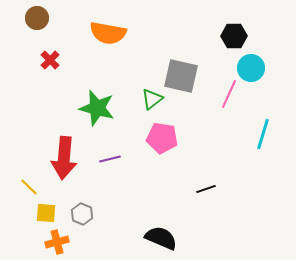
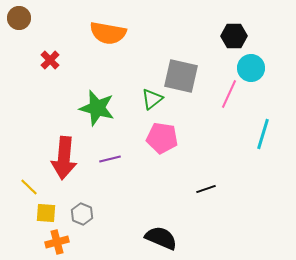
brown circle: moved 18 px left
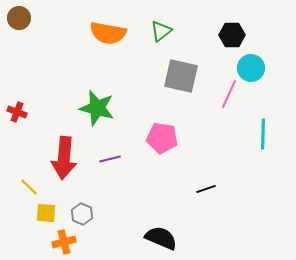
black hexagon: moved 2 px left, 1 px up
red cross: moved 33 px left, 52 px down; rotated 24 degrees counterclockwise
green triangle: moved 9 px right, 68 px up
cyan line: rotated 16 degrees counterclockwise
orange cross: moved 7 px right
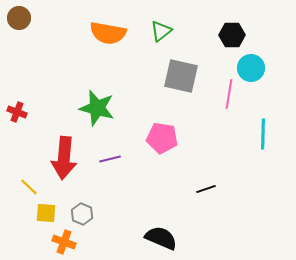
pink line: rotated 16 degrees counterclockwise
orange cross: rotated 35 degrees clockwise
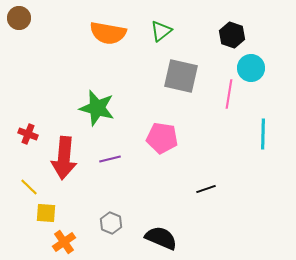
black hexagon: rotated 20 degrees clockwise
red cross: moved 11 px right, 22 px down
gray hexagon: moved 29 px right, 9 px down
orange cross: rotated 35 degrees clockwise
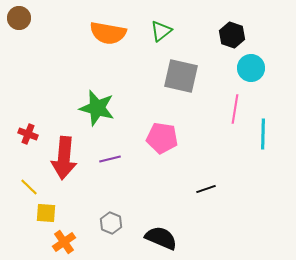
pink line: moved 6 px right, 15 px down
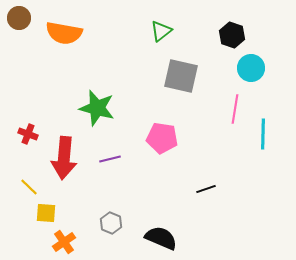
orange semicircle: moved 44 px left
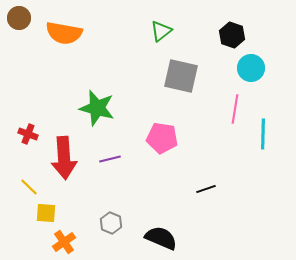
red arrow: rotated 9 degrees counterclockwise
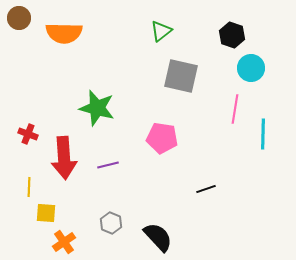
orange semicircle: rotated 9 degrees counterclockwise
purple line: moved 2 px left, 6 px down
yellow line: rotated 48 degrees clockwise
black semicircle: moved 3 px left, 1 px up; rotated 24 degrees clockwise
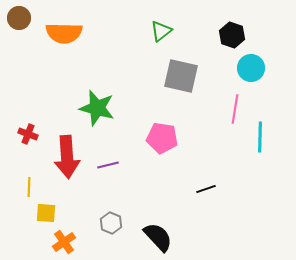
cyan line: moved 3 px left, 3 px down
red arrow: moved 3 px right, 1 px up
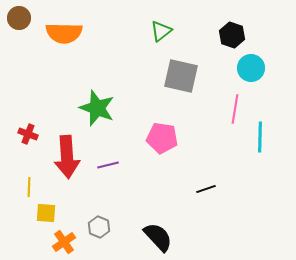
green star: rotated 6 degrees clockwise
gray hexagon: moved 12 px left, 4 px down
